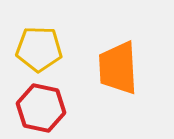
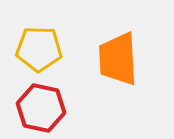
orange trapezoid: moved 9 px up
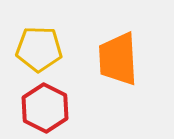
red hexagon: moved 4 px right; rotated 15 degrees clockwise
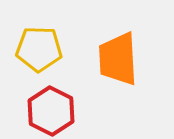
red hexagon: moved 6 px right, 3 px down
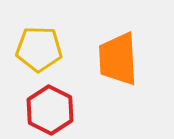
red hexagon: moved 1 px left, 1 px up
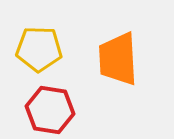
red hexagon: rotated 18 degrees counterclockwise
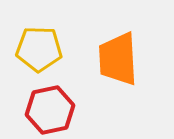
red hexagon: rotated 21 degrees counterclockwise
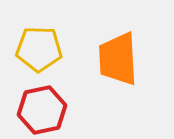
red hexagon: moved 8 px left
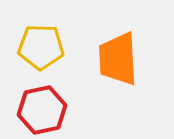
yellow pentagon: moved 2 px right, 2 px up
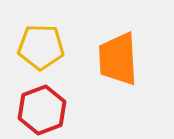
red hexagon: rotated 9 degrees counterclockwise
